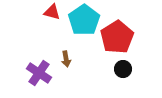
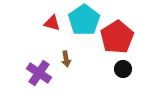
red triangle: moved 11 px down
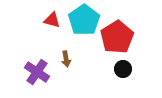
red triangle: moved 3 px up
purple cross: moved 2 px left, 1 px up
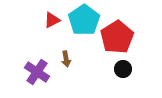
red triangle: rotated 42 degrees counterclockwise
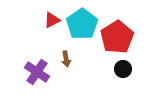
cyan pentagon: moved 2 px left, 4 px down
